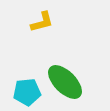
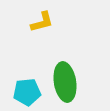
green ellipse: rotated 36 degrees clockwise
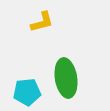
green ellipse: moved 1 px right, 4 px up
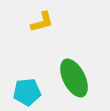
green ellipse: moved 8 px right; rotated 18 degrees counterclockwise
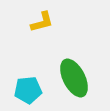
cyan pentagon: moved 1 px right, 2 px up
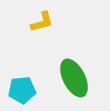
cyan pentagon: moved 6 px left
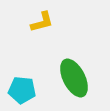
cyan pentagon: rotated 12 degrees clockwise
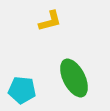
yellow L-shape: moved 8 px right, 1 px up
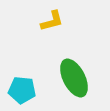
yellow L-shape: moved 2 px right
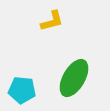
green ellipse: rotated 57 degrees clockwise
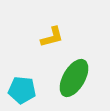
yellow L-shape: moved 16 px down
